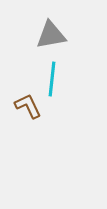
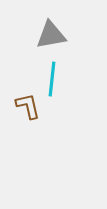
brown L-shape: rotated 12 degrees clockwise
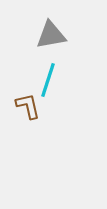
cyan line: moved 4 px left, 1 px down; rotated 12 degrees clockwise
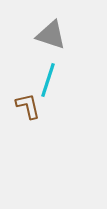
gray triangle: rotated 28 degrees clockwise
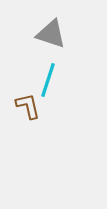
gray triangle: moved 1 px up
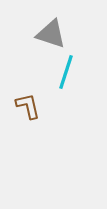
cyan line: moved 18 px right, 8 px up
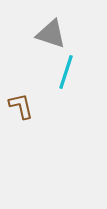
brown L-shape: moved 7 px left
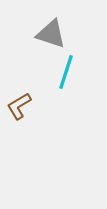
brown L-shape: moved 2 px left; rotated 108 degrees counterclockwise
